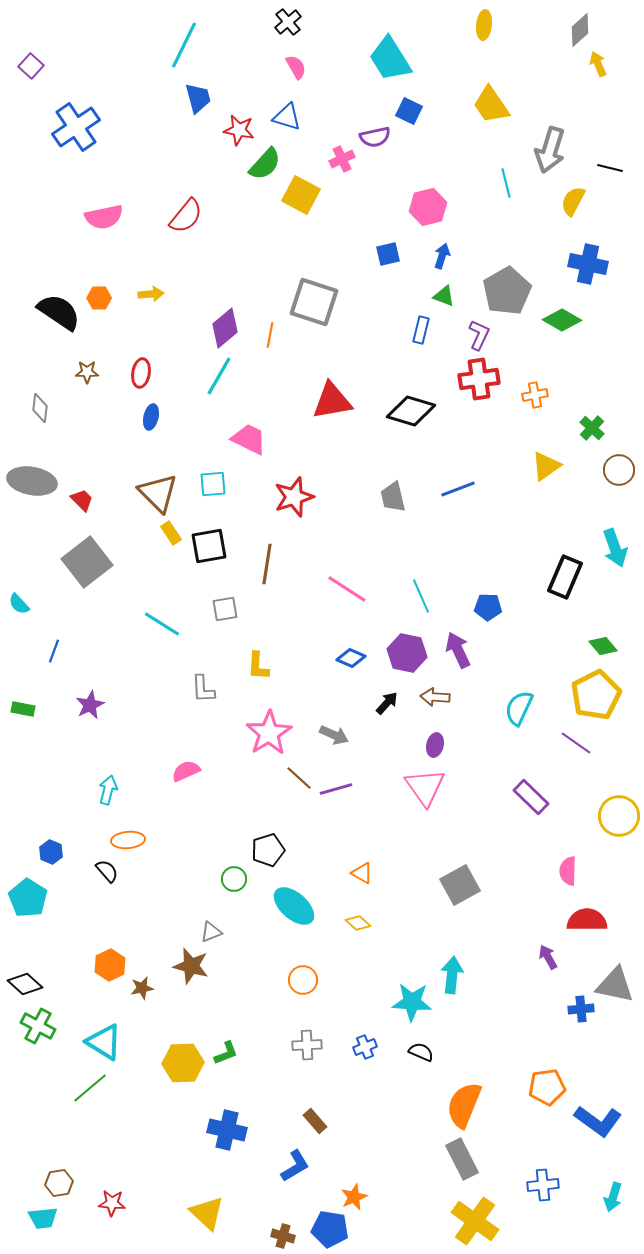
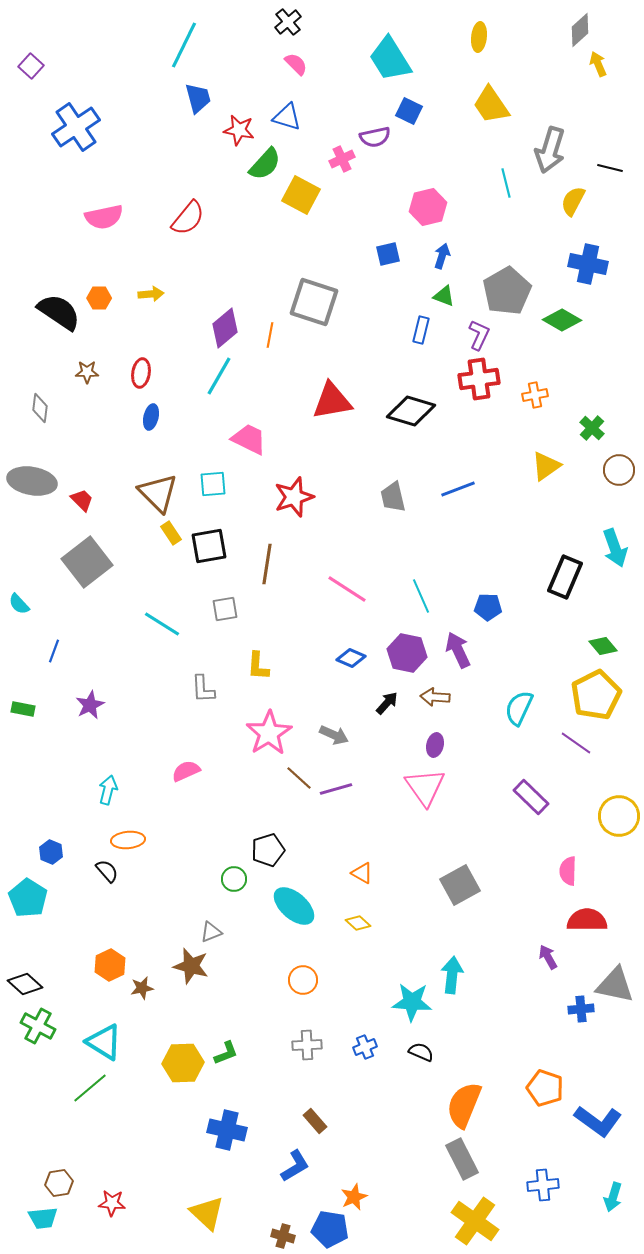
yellow ellipse at (484, 25): moved 5 px left, 12 px down
pink semicircle at (296, 67): moved 3 px up; rotated 15 degrees counterclockwise
red semicircle at (186, 216): moved 2 px right, 2 px down
orange pentagon at (547, 1087): moved 2 px left, 1 px down; rotated 27 degrees clockwise
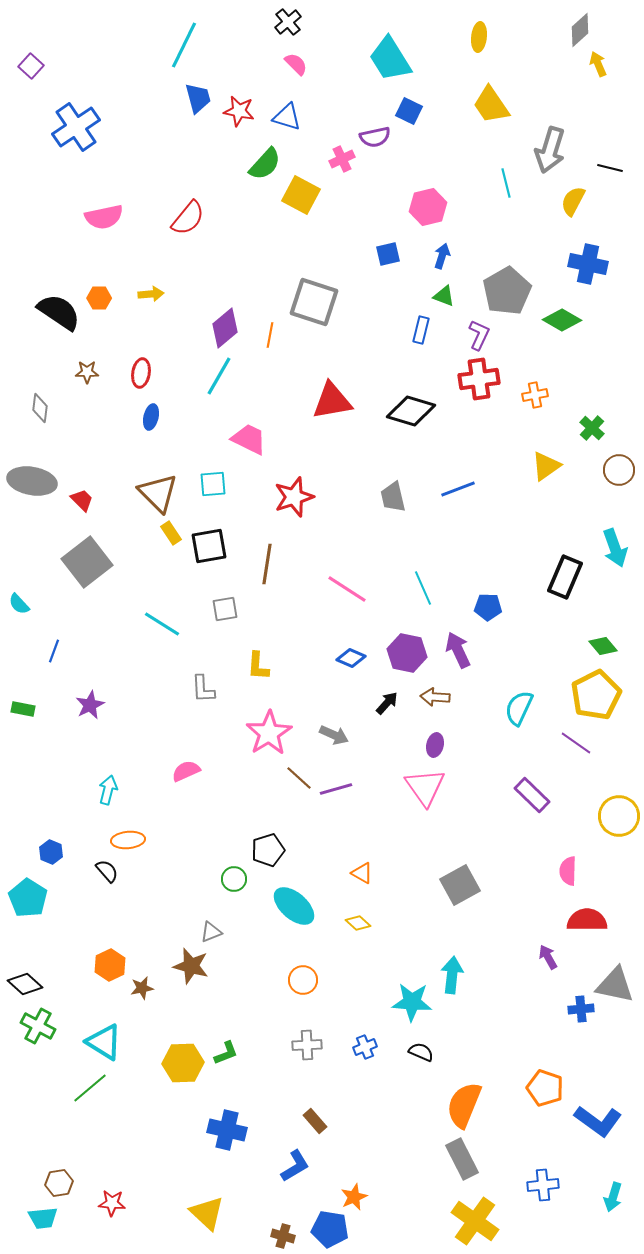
red star at (239, 130): moved 19 px up
cyan line at (421, 596): moved 2 px right, 8 px up
purple rectangle at (531, 797): moved 1 px right, 2 px up
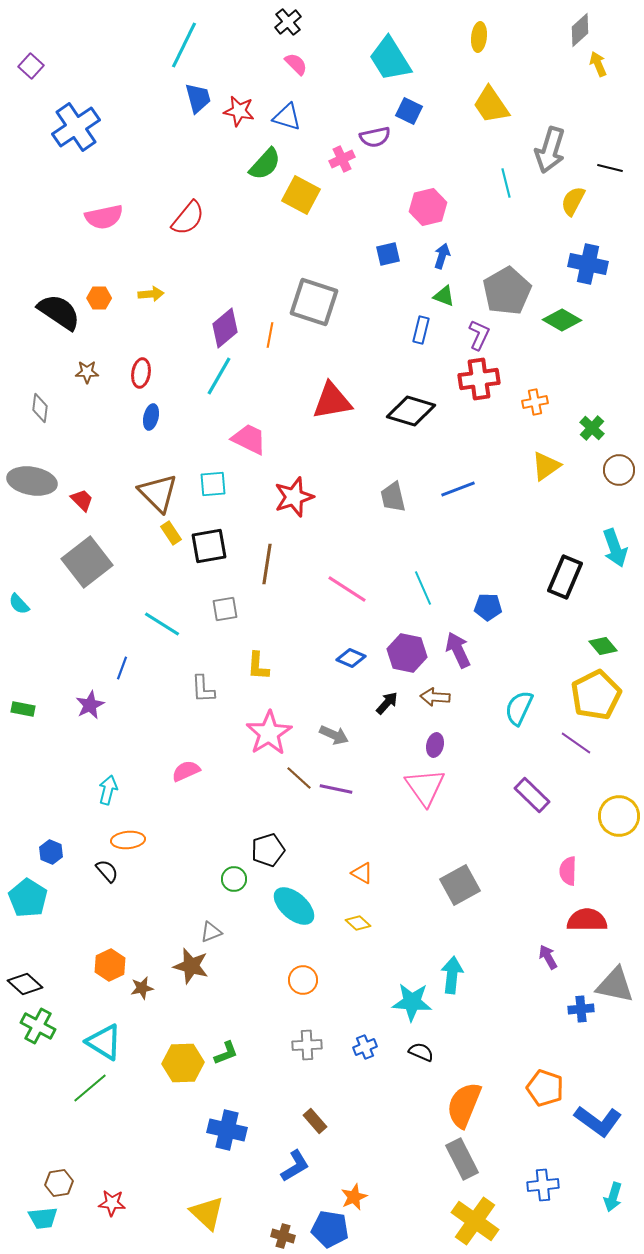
orange cross at (535, 395): moved 7 px down
blue line at (54, 651): moved 68 px right, 17 px down
purple line at (336, 789): rotated 28 degrees clockwise
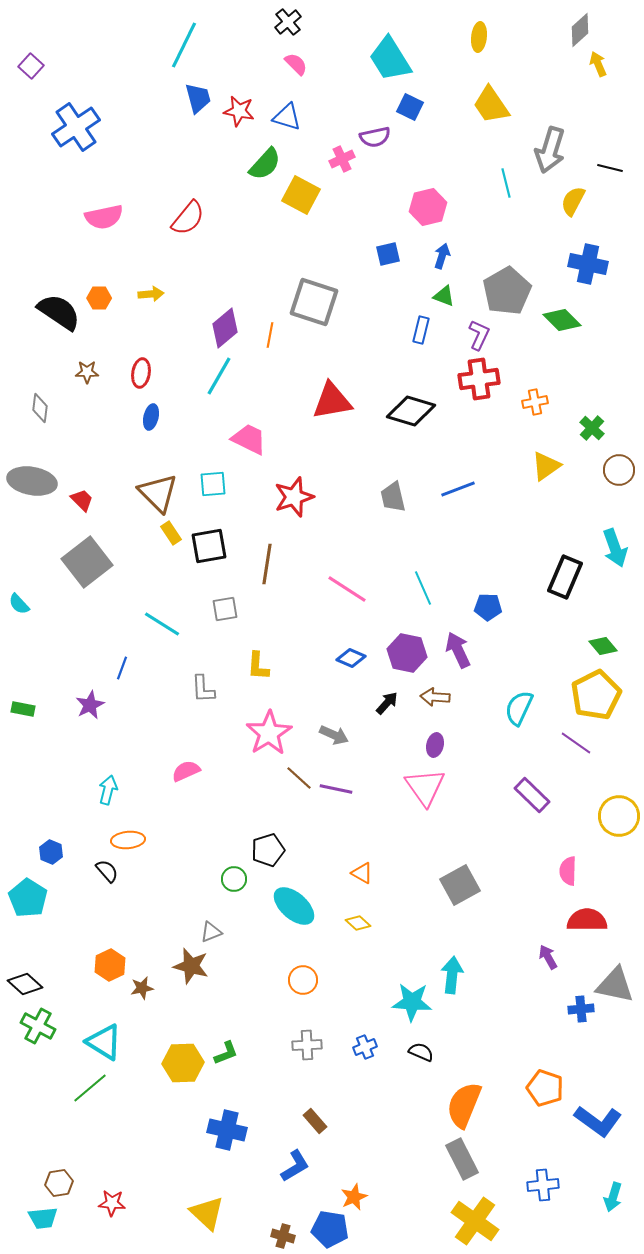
blue square at (409, 111): moved 1 px right, 4 px up
green diamond at (562, 320): rotated 15 degrees clockwise
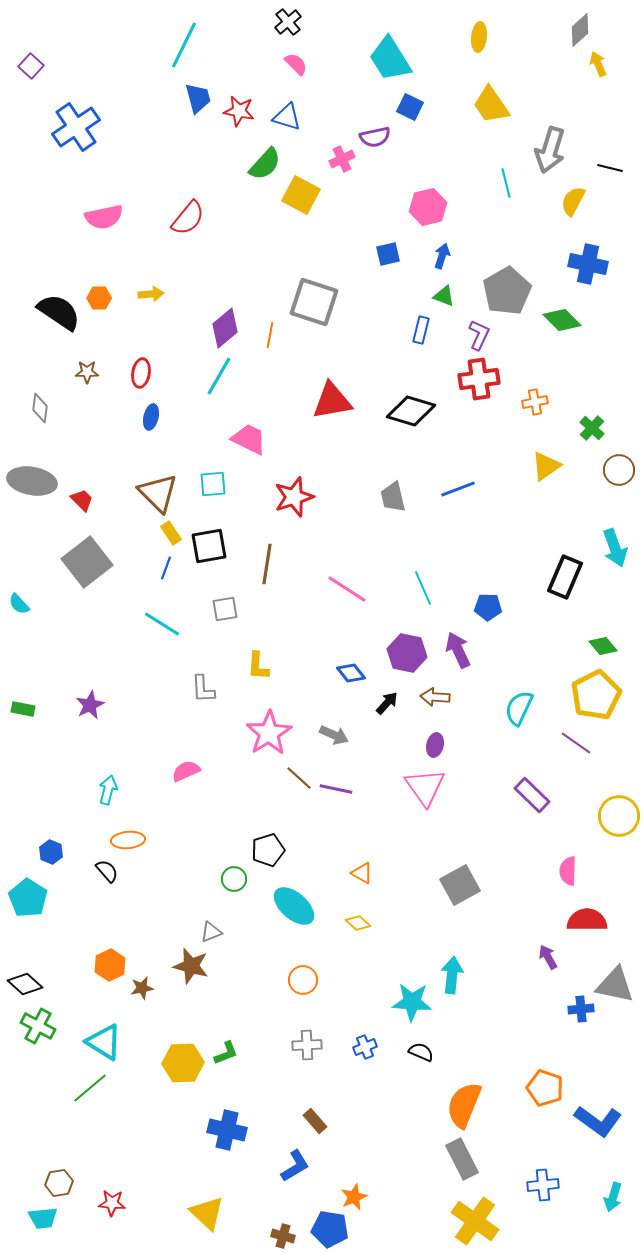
blue diamond at (351, 658): moved 15 px down; rotated 28 degrees clockwise
blue line at (122, 668): moved 44 px right, 100 px up
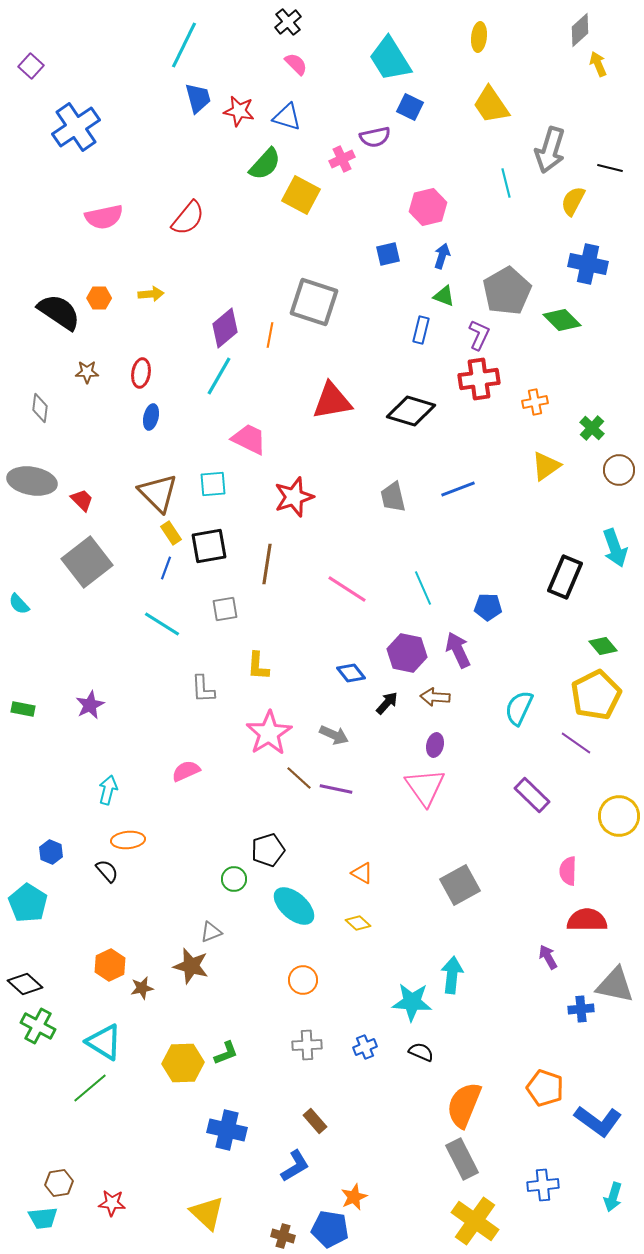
cyan pentagon at (28, 898): moved 5 px down
